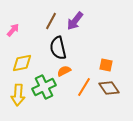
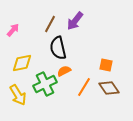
brown line: moved 1 px left, 3 px down
green cross: moved 1 px right, 3 px up
yellow arrow: rotated 35 degrees counterclockwise
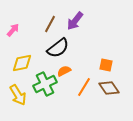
black semicircle: rotated 115 degrees counterclockwise
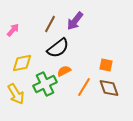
brown diamond: rotated 15 degrees clockwise
yellow arrow: moved 2 px left, 1 px up
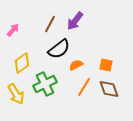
black semicircle: moved 1 px right, 1 px down
yellow diamond: rotated 25 degrees counterclockwise
orange semicircle: moved 12 px right, 6 px up
brown diamond: moved 1 px down
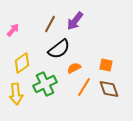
orange semicircle: moved 2 px left, 3 px down
yellow arrow: rotated 25 degrees clockwise
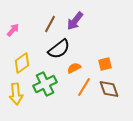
orange square: moved 1 px left, 1 px up; rotated 24 degrees counterclockwise
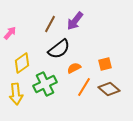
pink arrow: moved 3 px left, 3 px down
brown diamond: rotated 30 degrees counterclockwise
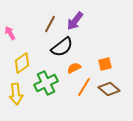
pink arrow: rotated 72 degrees counterclockwise
black semicircle: moved 3 px right, 2 px up
green cross: moved 1 px right, 1 px up
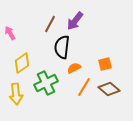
black semicircle: rotated 135 degrees clockwise
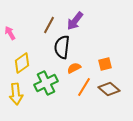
brown line: moved 1 px left, 1 px down
